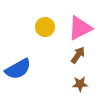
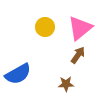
pink triangle: rotated 12 degrees counterclockwise
blue semicircle: moved 5 px down
brown star: moved 14 px left
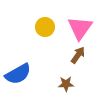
pink triangle: rotated 16 degrees counterclockwise
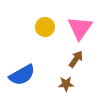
brown arrow: moved 2 px left, 4 px down
blue semicircle: moved 4 px right, 1 px down
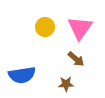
brown arrow: rotated 96 degrees clockwise
blue semicircle: rotated 20 degrees clockwise
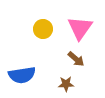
yellow circle: moved 2 px left, 2 px down
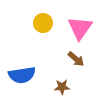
yellow circle: moved 6 px up
brown star: moved 4 px left, 3 px down
